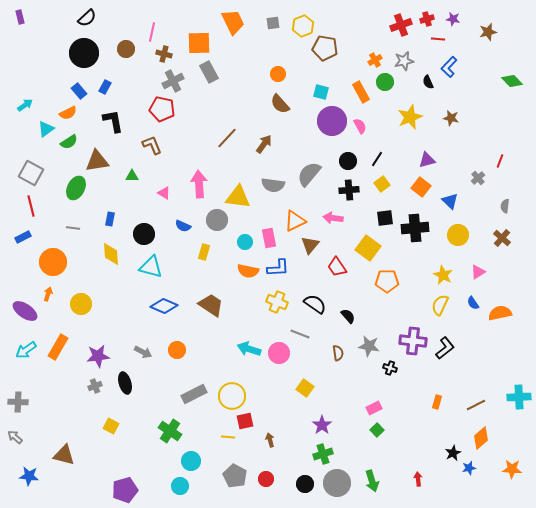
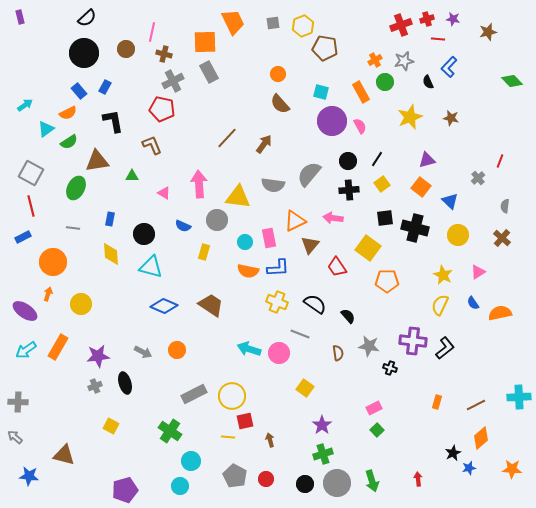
orange square at (199, 43): moved 6 px right, 1 px up
black cross at (415, 228): rotated 20 degrees clockwise
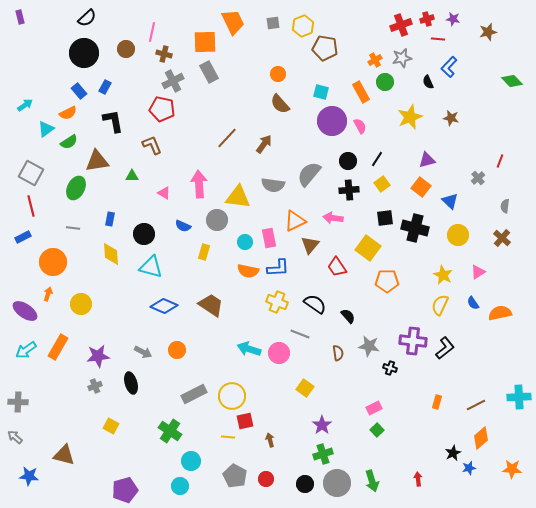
gray star at (404, 61): moved 2 px left, 3 px up
black ellipse at (125, 383): moved 6 px right
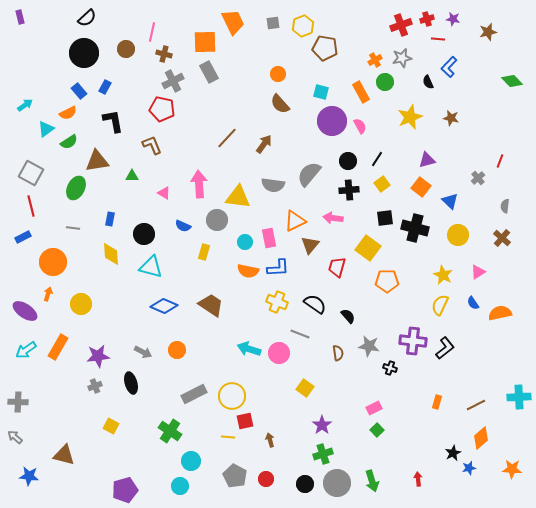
red trapezoid at (337, 267): rotated 50 degrees clockwise
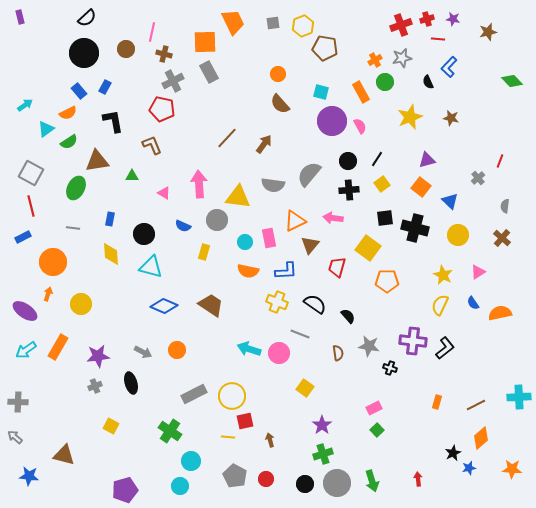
blue L-shape at (278, 268): moved 8 px right, 3 px down
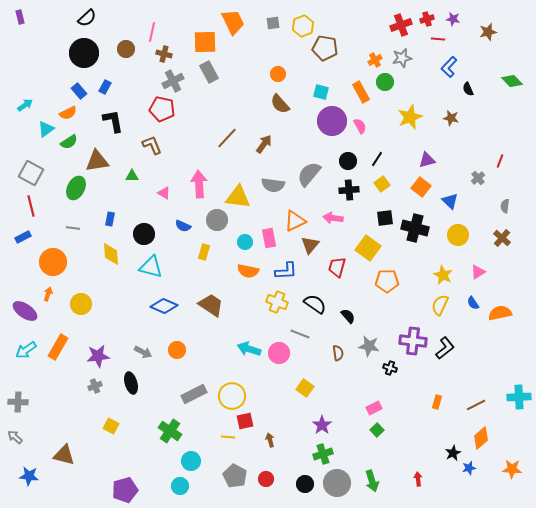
black semicircle at (428, 82): moved 40 px right, 7 px down
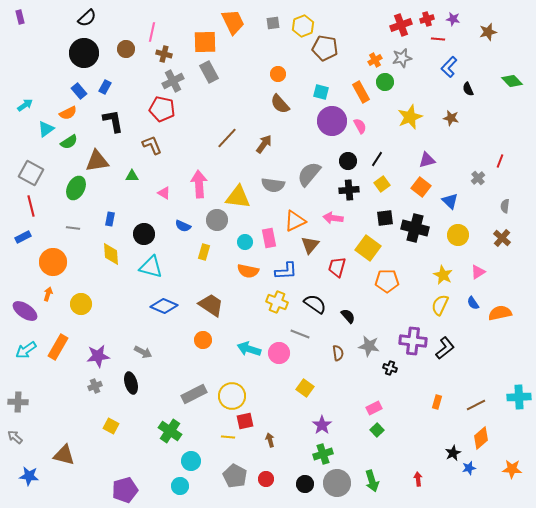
orange circle at (177, 350): moved 26 px right, 10 px up
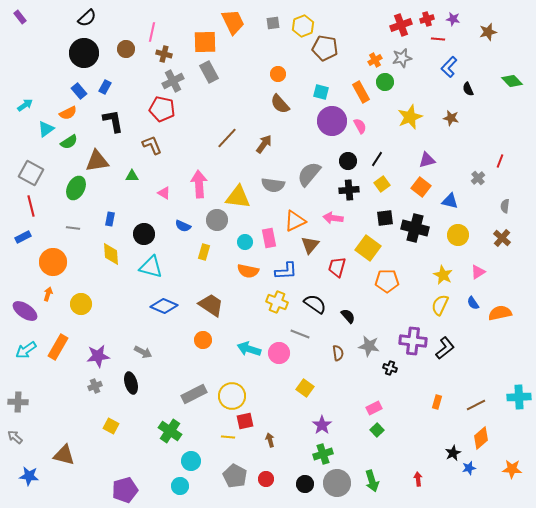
purple rectangle at (20, 17): rotated 24 degrees counterclockwise
blue triangle at (450, 201): rotated 30 degrees counterclockwise
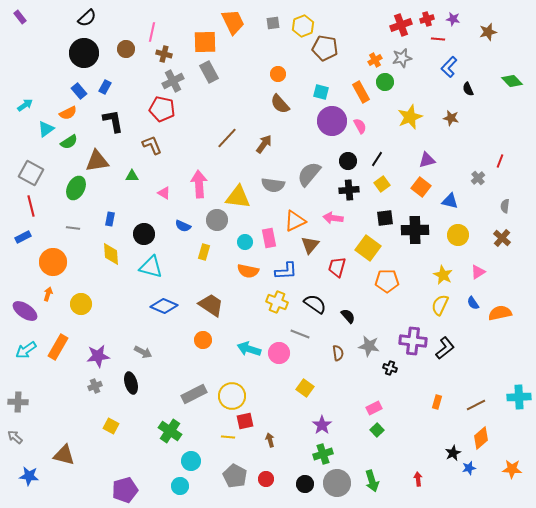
black cross at (415, 228): moved 2 px down; rotated 16 degrees counterclockwise
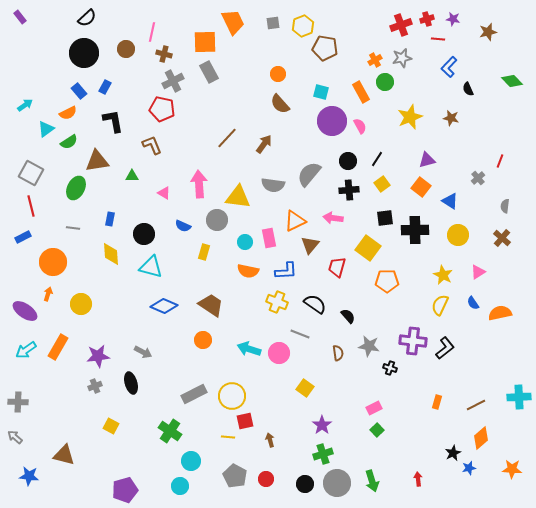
blue triangle at (450, 201): rotated 18 degrees clockwise
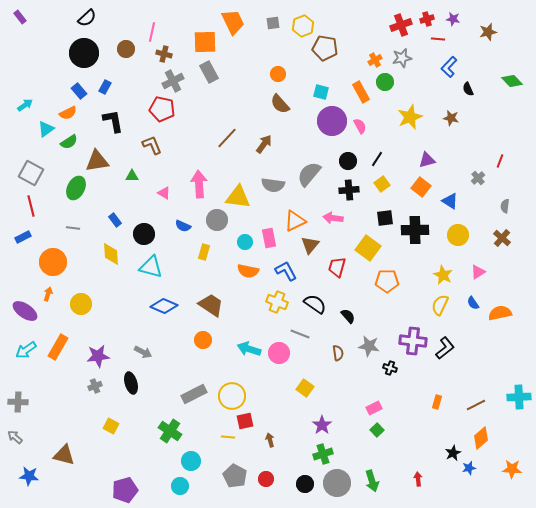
blue rectangle at (110, 219): moved 5 px right, 1 px down; rotated 48 degrees counterclockwise
blue L-shape at (286, 271): rotated 115 degrees counterclockwise
